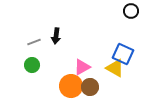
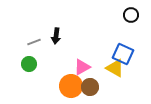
black circle: moved 4 px down
green circle: moved 3 px left, 1 px up
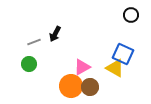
black arrow: moved 1 px left, 2 px up; rotated 21 degrees clockwise
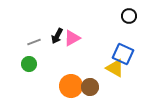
black circle: moved 2 px left, 1 px down
black arrow: moved 2 px right, 2 px down
pink triangle: moved 10 px left, 29 px up
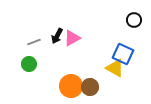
black circle: moved 5 px right, 4 px down
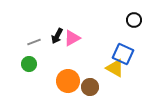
orange circle: moved 3 px left, 5 px up
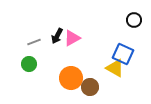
orange circle: moved 3 px right, 3 px up
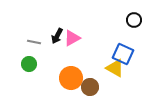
gray line: rotated 32 degrees clockwise
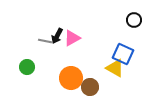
gray line: moved 11 px right, 1 px up
green circle: moved 2 px left, 3 px down
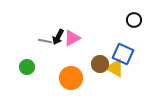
black arrow: moved 1 px right, 1 px down
brown circle: moved 10 px right, 23 px up
